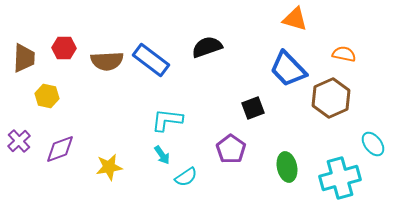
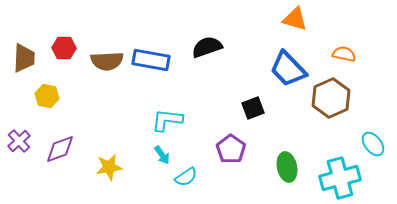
blue rectangle: rotated 27 degrees counterclockwise
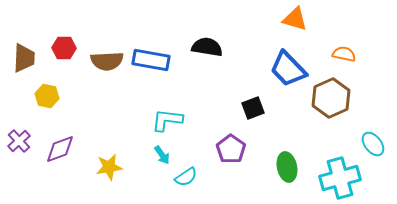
black semicircle: rotated 28 degrees clockwise
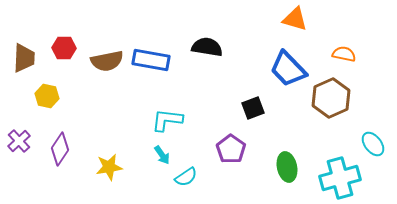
brown semicircle: rotated 8 degrees counterclockwise
purple diamond: rotated 36 degrees counterclockwise
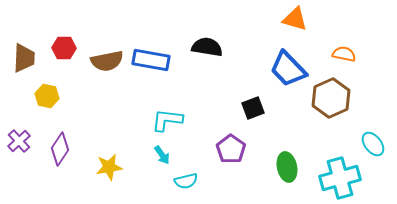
cyan semicircle: moved 4 px down; rotated 20 degrees clockwise
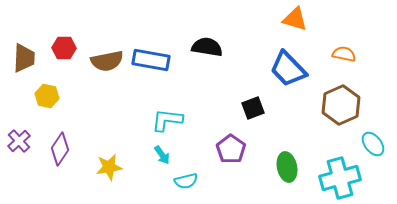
brown hexagon: moved 10 px right, 7 px down
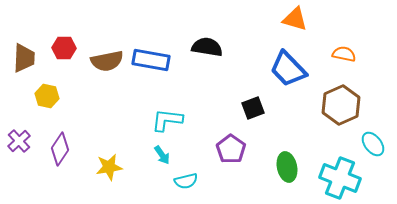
cyan cross: rotated 36 degrees clockwise
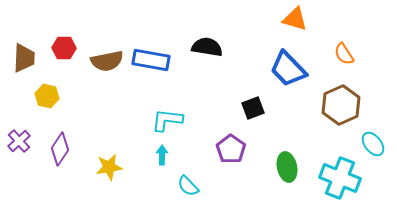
orange semicircle: rotated 135 degrees counterclockwise
cyan arrow: rotated 144 degrees counterclockwise
cyan semicircle: moved 2 px right, 5 px down; rotated 60 degrees clockwise
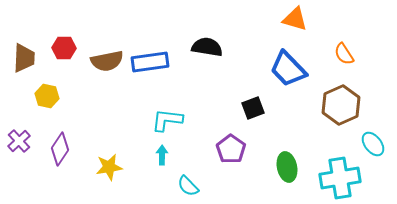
blue rectangle: moved 1 px left, 2 px down; rotated 18 degrees counterclockwise
cyan cross: rotated 30 degrees counterclockwise
